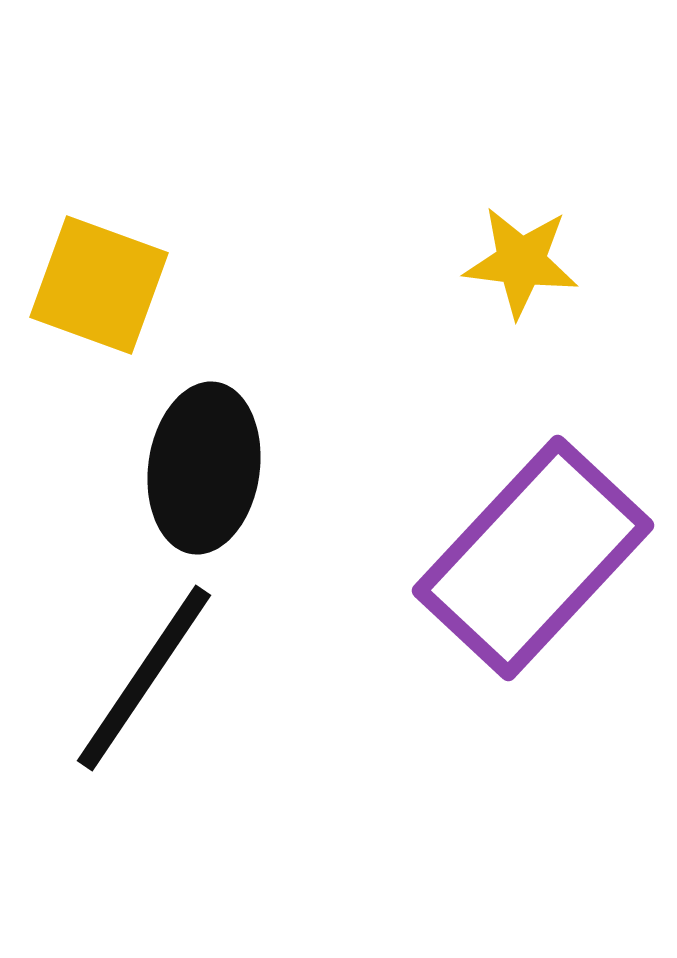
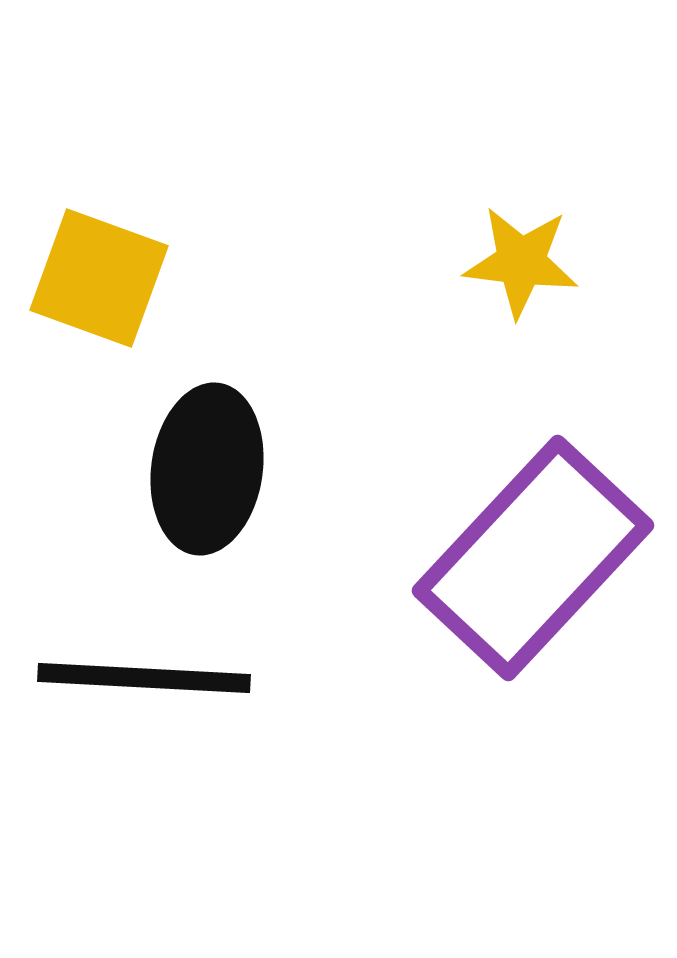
yellow square: moved 7 px up
black ellipse: moved 3 px right, 1 px down
black line: rotated 59 degrees clockwise
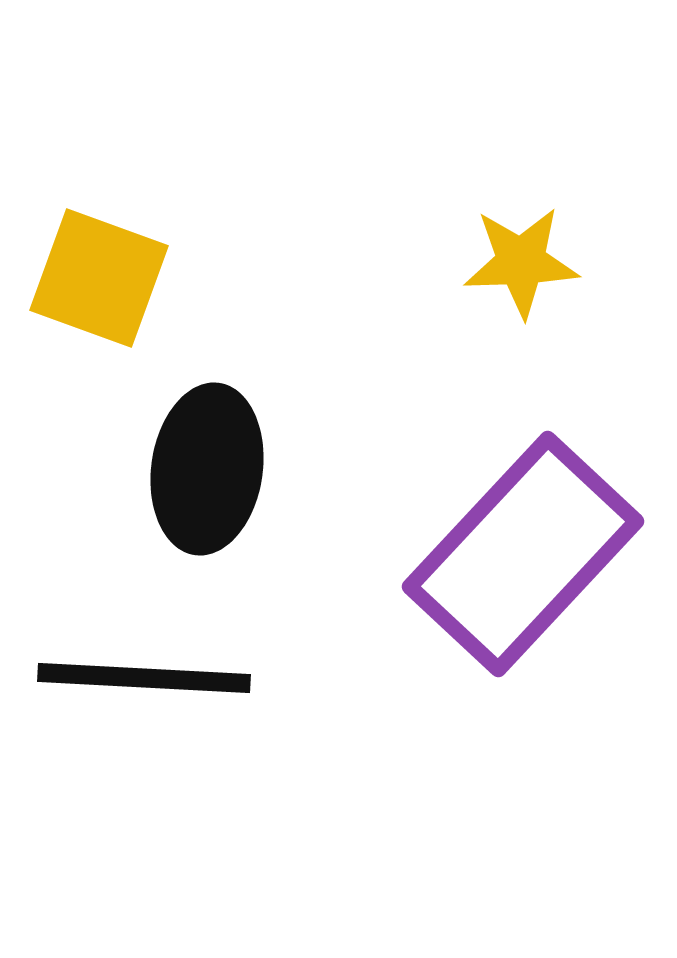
yellow star: rotated 9 degrees counterclockwise
purple rectangle: moved 10 px left, 4 px up
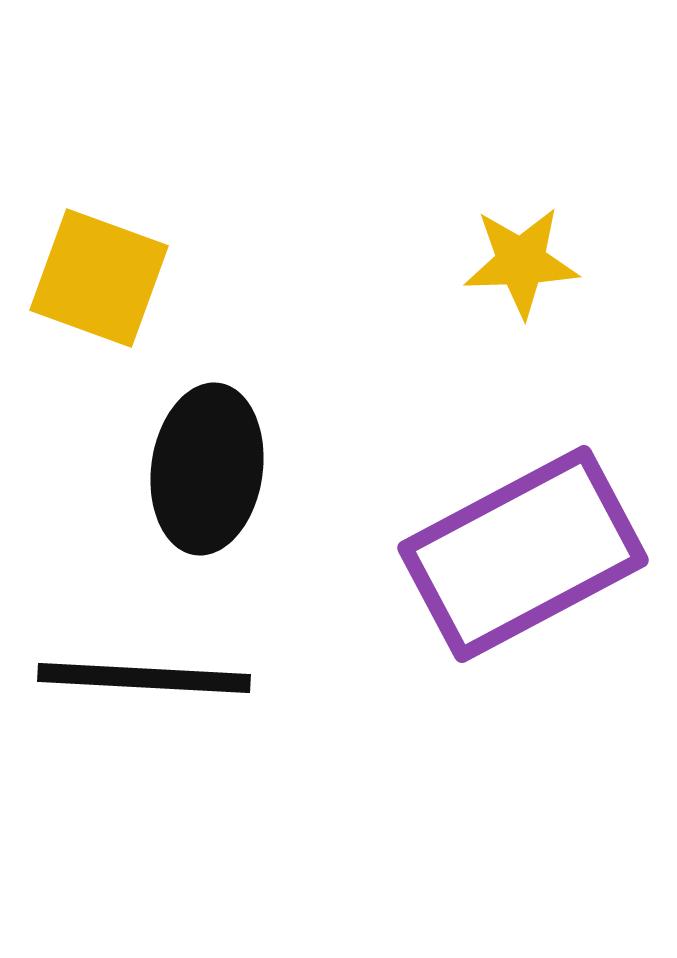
purple rectangle: rotated 19 degrees clockwise
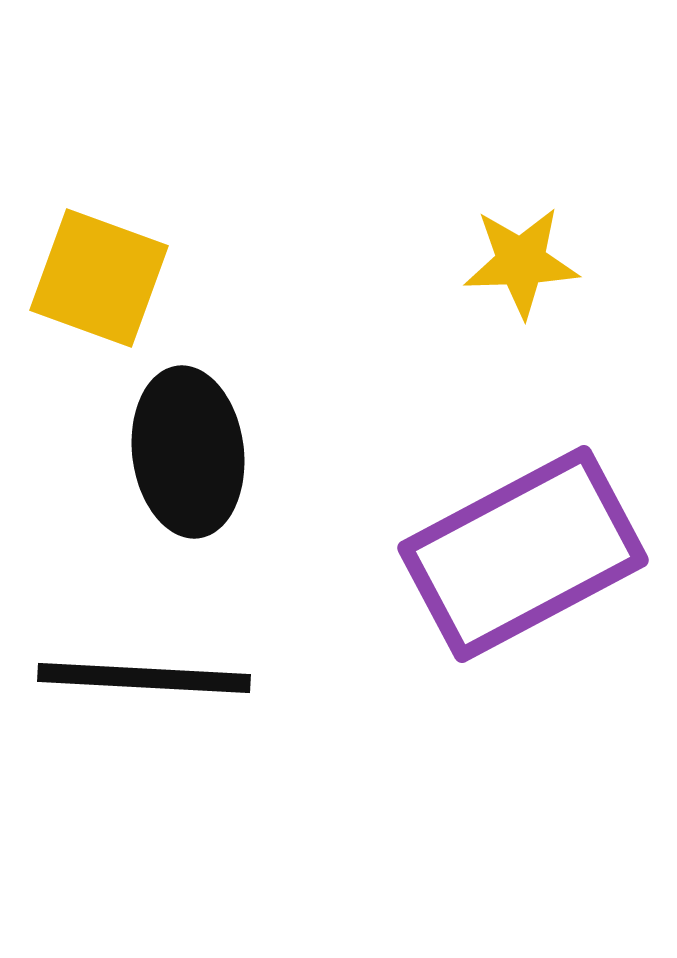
black ellipse: moved 19 px left, 17 px up; rotated 15 degrees counterclockwise
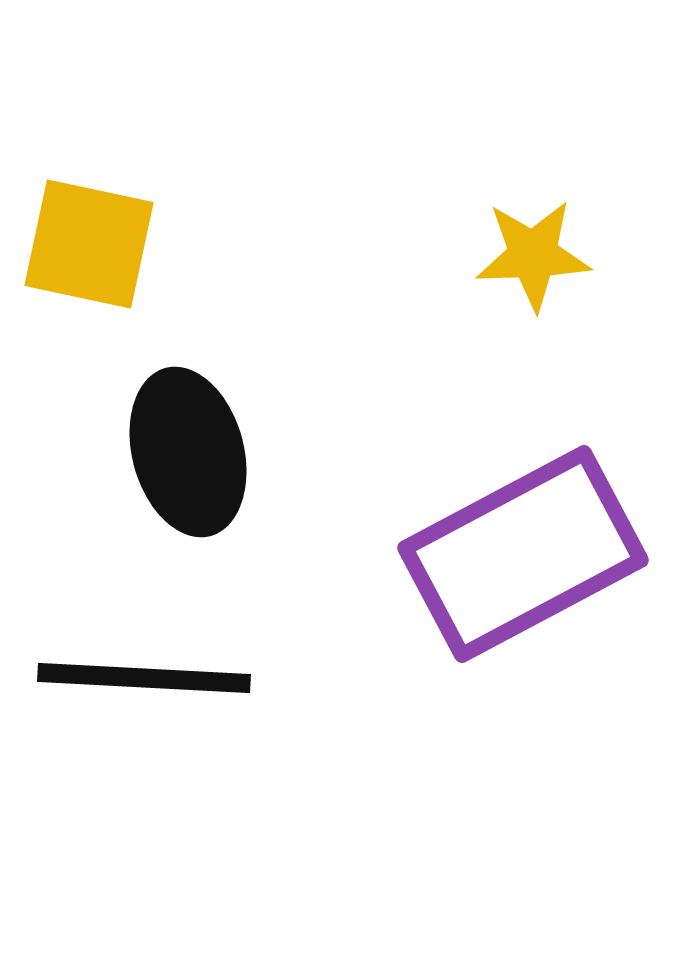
yellow star: moved 12 px right, 7 px up
yellow square: moved 10 px left, 34 px up; rotated 8 degrees counterclockwise
black ellipse: rotated 8 degrees counterclockwise
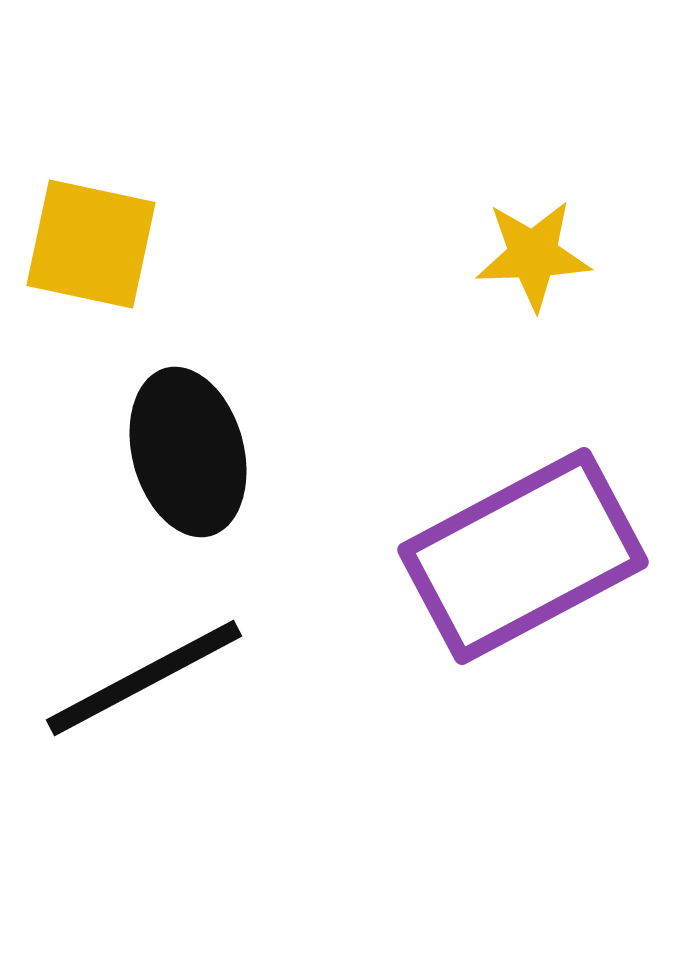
yellow square: moved 2 px right
purple rectangle: moved 2 px down
black line: rotated 31 degrees counterclockwise
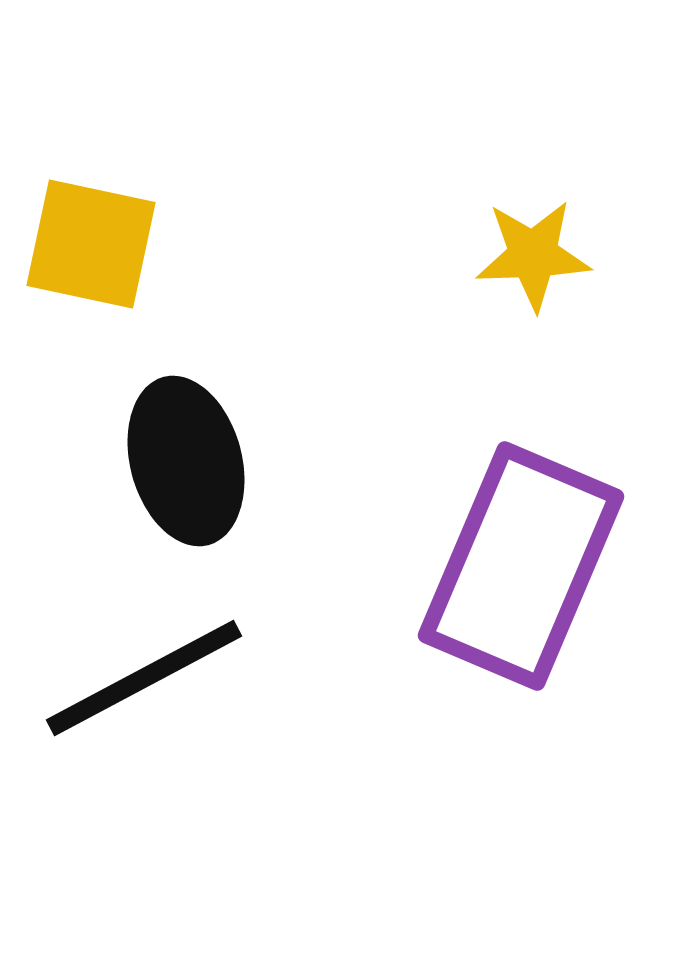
black ellipse: moved 2 px left, 9 px down
purple rectangle: moved 2 px left, 10 px down; rotated 39 degrees counterclockwise
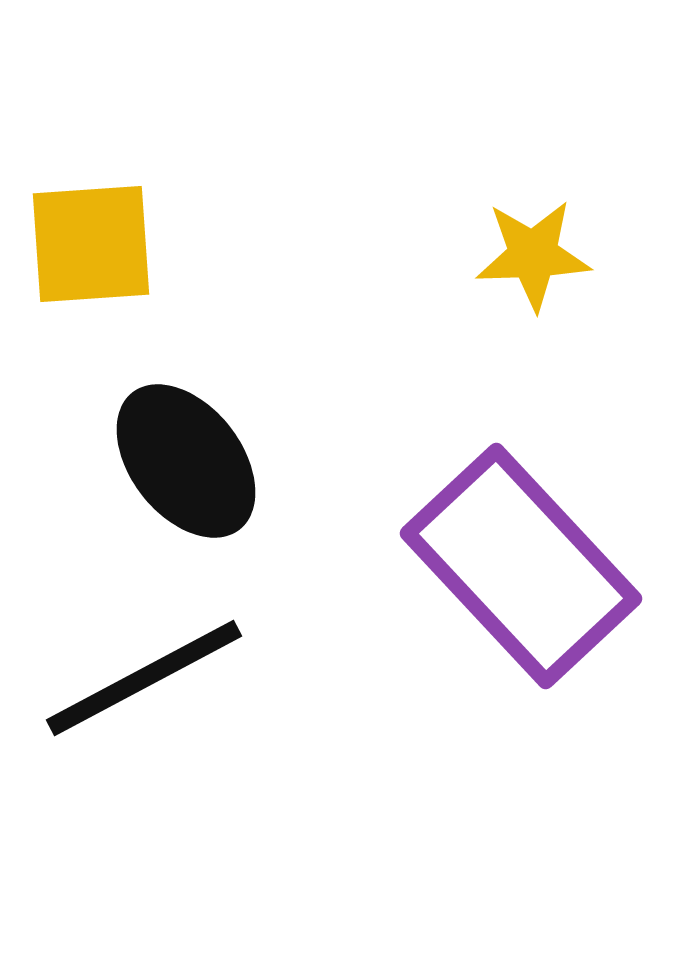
yellow square: rotated 16 degrees counterclockwise
black ellipse: rotated 23 degrees counterclockwise
purple rectangle: rotated 66 degrees counterclockwise
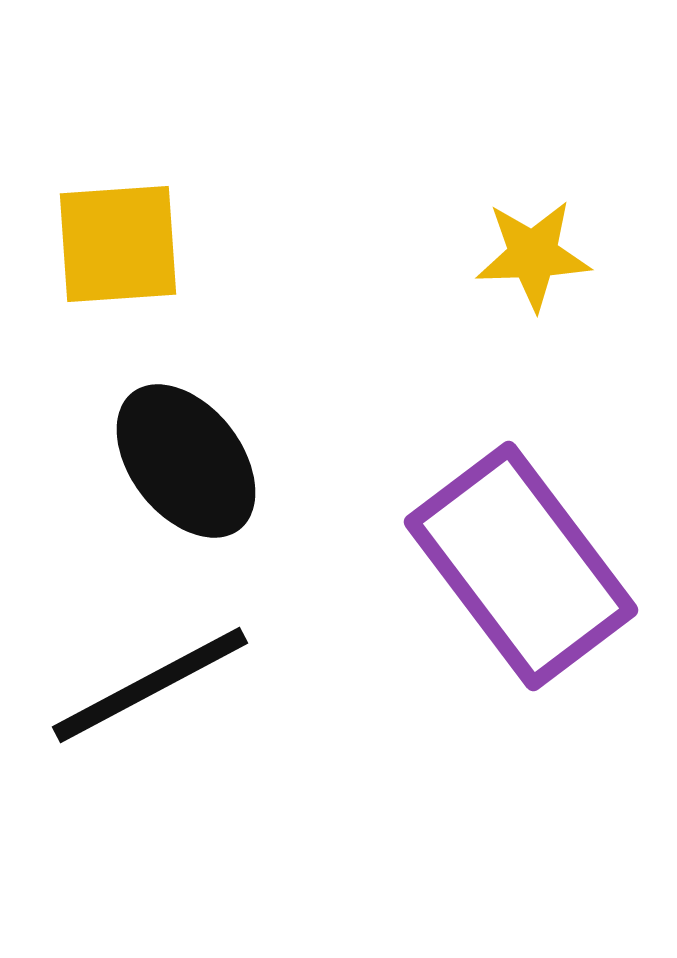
yellow square: moved 27 px right
purple rectangle: rotated 6 degrees clockwise
black line: moved 6 px right, 7 px down
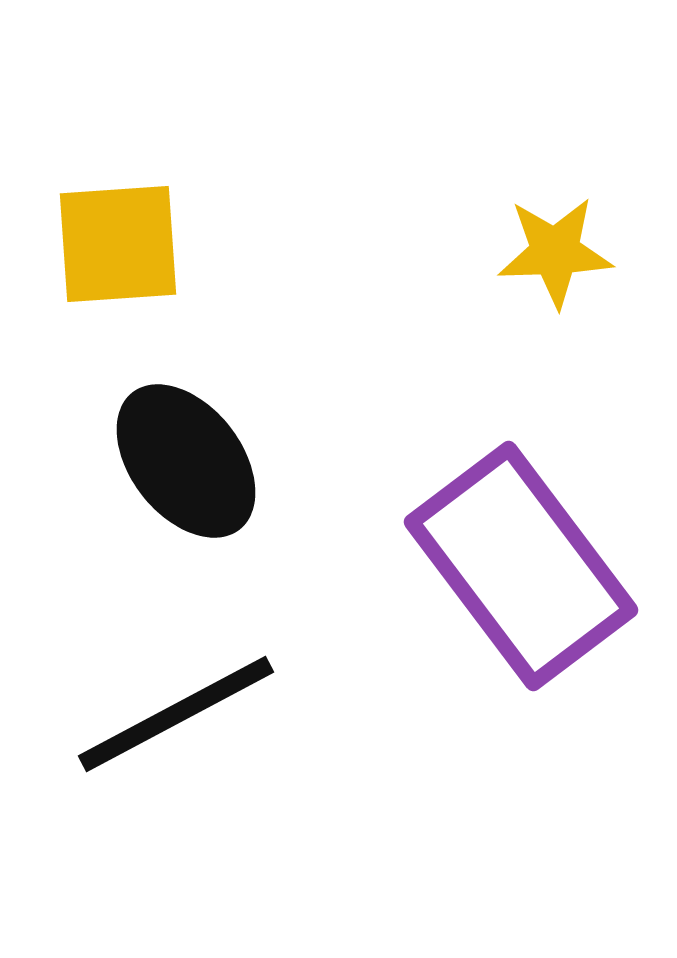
yellow star: moved 22 px right, 3 px up
black line: moved 26 px right, 29 px down
